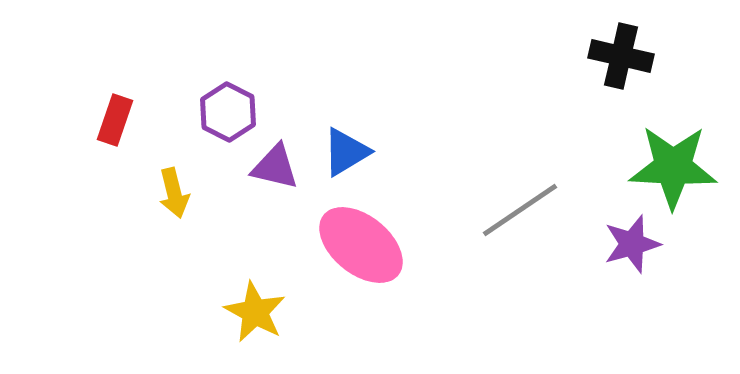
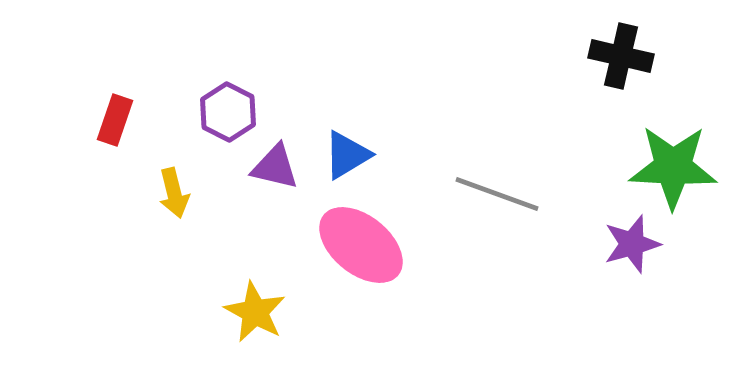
blue triangle: moved 1 px right, 3 px down
gray line: moved 23 px left, 16 px up; rotated 54 degrees clockwise
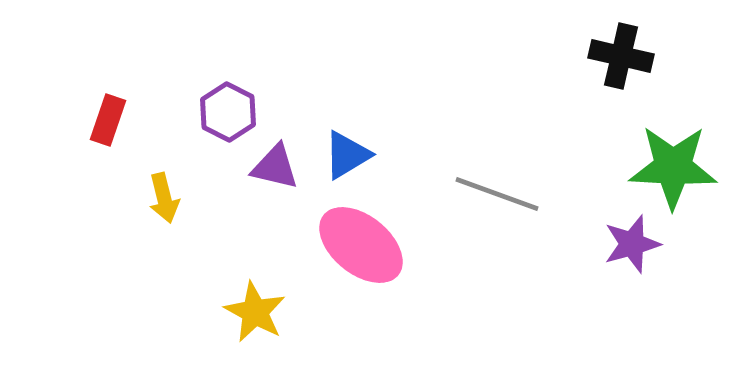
red rectangle: moved 7 px left
yellow arrow: moved 10 px left, 5 px down
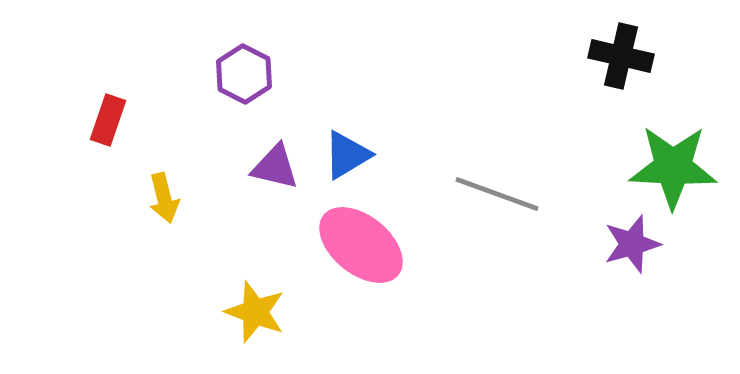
purple hexagon: moved 16 px right, 38 px up
yellow star: rotated 8 degrees counterclockwise
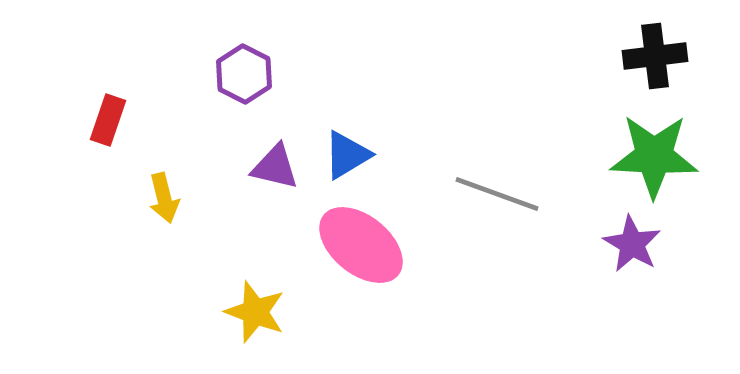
black cross: moved 34 px right; rotated 20 degrees counterclockwise
green star: moved 19 px left, 11 px up
purple star: rotated 26 degrees counterclockwise
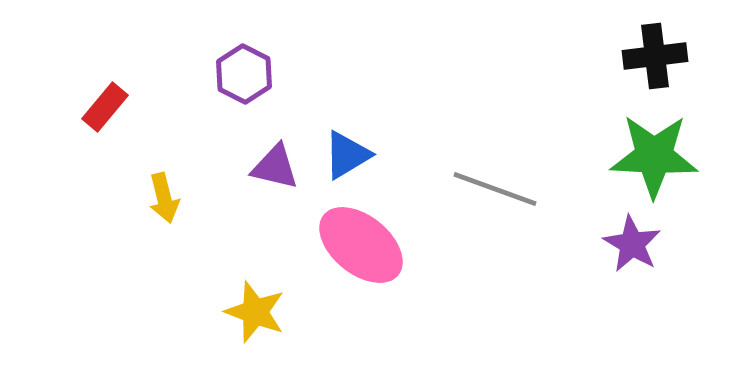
red rectangle: moved 3 px left, 13 px up; rotated 21 degrees clockwise
gray line: moved 2 px left, 5 px up
